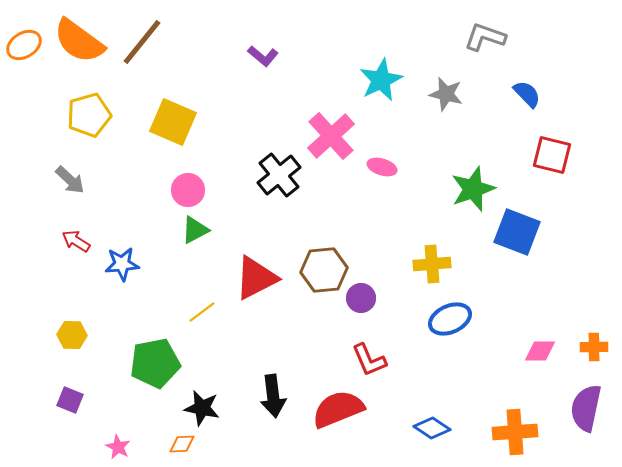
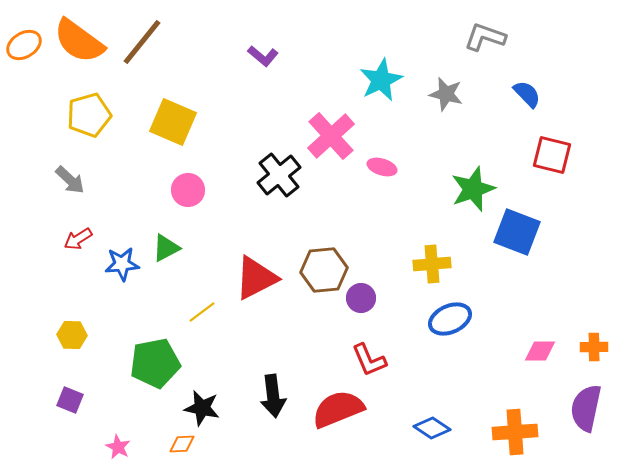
green triangle at (195, 230): moved 29 px left, 18 px down
red arrow at (76, 241): moved 2 px right, 2 px up; rotated 64 degrees counterclockwise
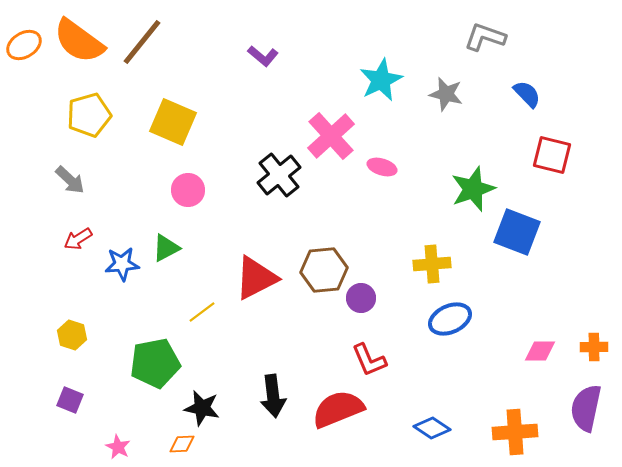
yellow hexagon at (72, 335): rotated 16 degrees clockwise
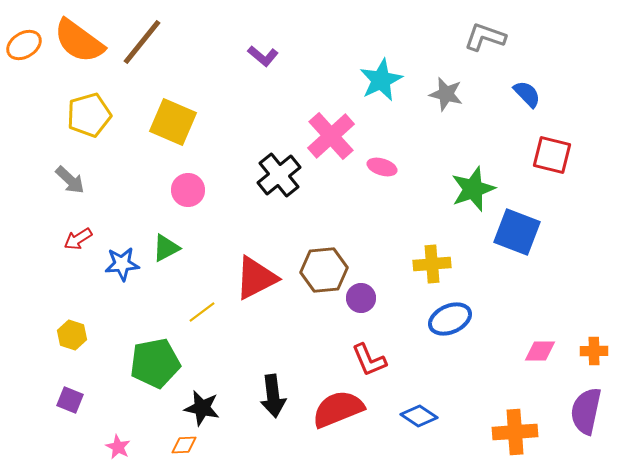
orange cross at (594, 347): moved 4 px down
purple semicircle at (586, 408): moved 3 px down
blue diamond at (432, 428): moved 13 px left, 12 px up
orange diamond at (182, 444): moved 2 px right, 1 px down
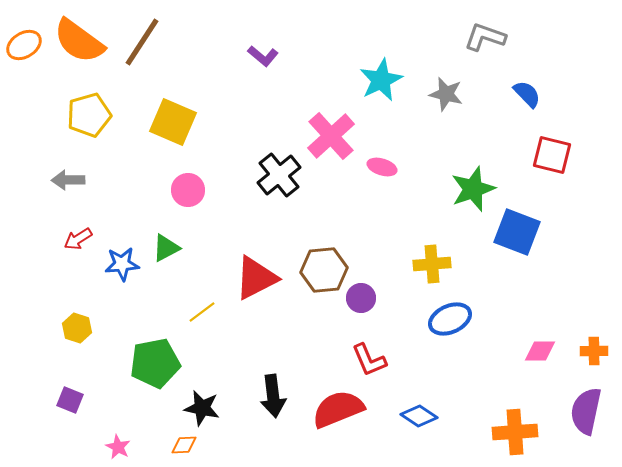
brown line at (142, 42): rotated 6 degrees counterclockwise
gray arrow at (70, 180): moved 2 px left; rotated 136 degrees clockwise
yellow hexagon at (72, 335): moved 5 px right, 7 px up
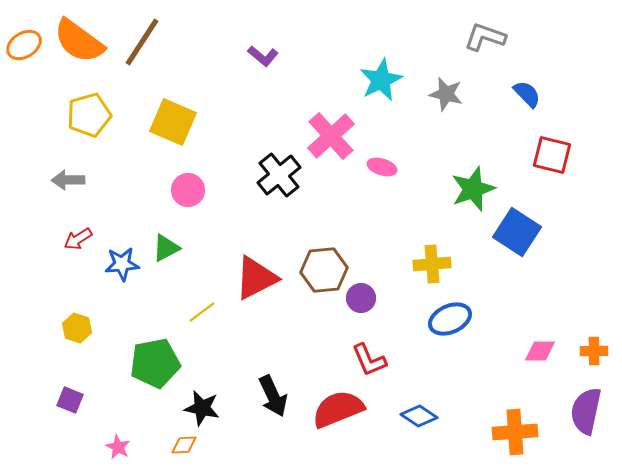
blue square at (517, 232): rotated 12 degrees clockwise
black arrow at (273, 396): rotated 18 degrees counterclockwise
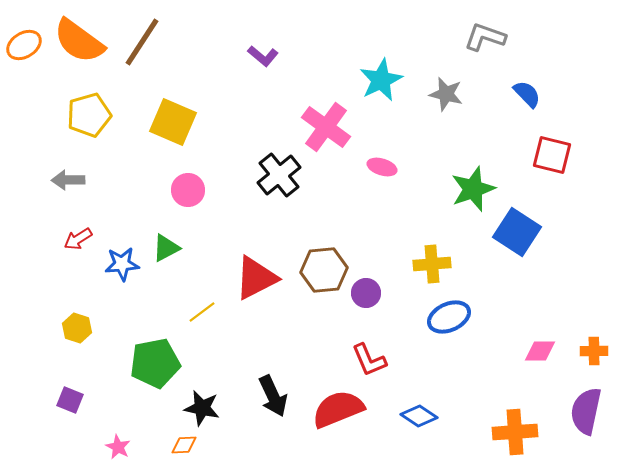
pink cross at (331, 136): moved 5 px left, 9 px up; rotated 12 degrees counterclockwise
purple circle at (361, 298): moved 5 px right, 5 px up
blue ellipse at (450, 319): moved 1 px left, 2 px up
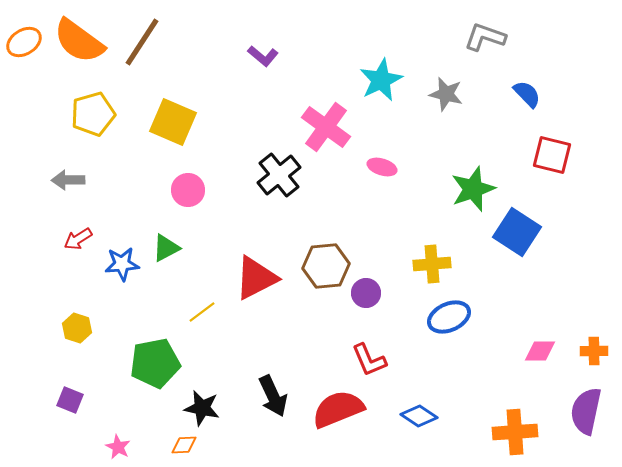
orange ellipse at (24, 45): moved 3 px up
yellow pentagon at (89, 115): moved 4 px right, 1 px up
brown hexagon at (324, 270): moved 2 px right, 4 px up
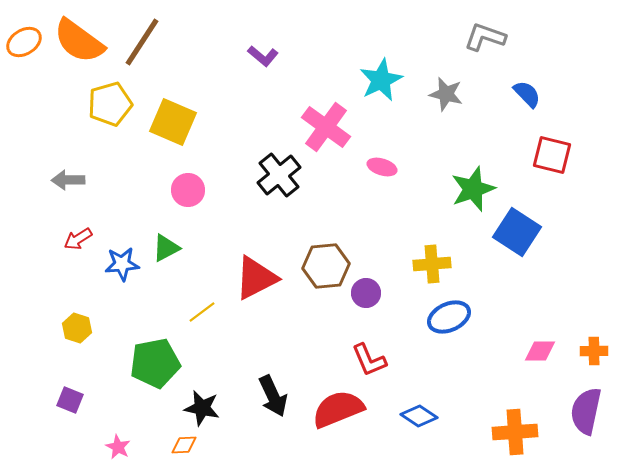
yellow pentagon at (93, 114): moved 17 px right, 10 px up
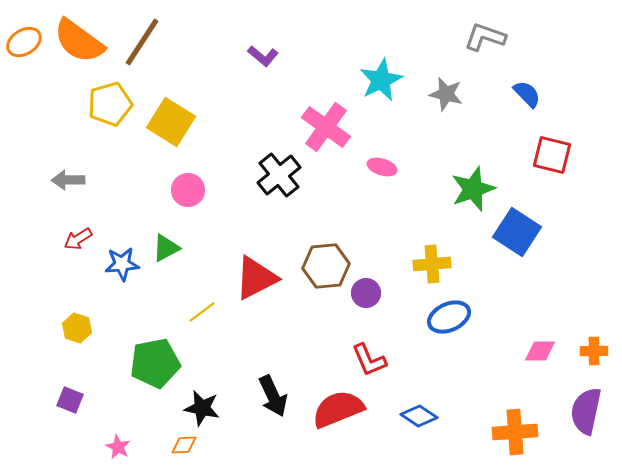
yellow square at (173, 122): moved 2 px left; rotated 9 degrees clockwise
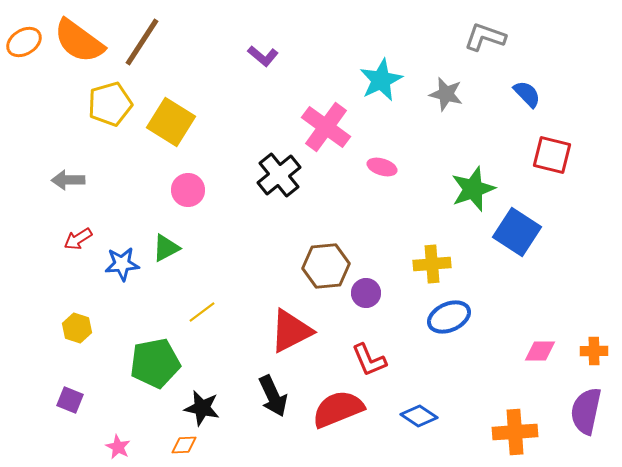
red triangle at (256, 278): moved 35 px right, 53 px down
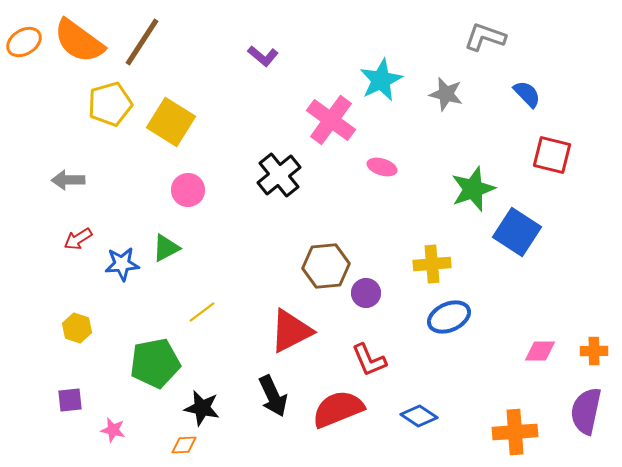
pink cross at (326, 127): moved 5 px right, 7 px up
purple square at (70, 400): rotated 28 degrees counterclockwise
pink star at (118, 447): moved 5 px left, 17 px up; rotated 15 degrees counterclockwise
